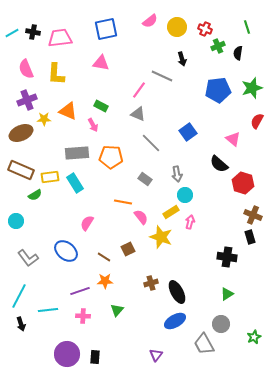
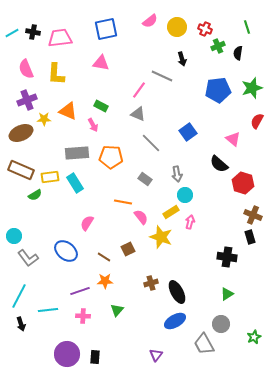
cyan circle at (16, 221): moved 2 px left, 15 px down
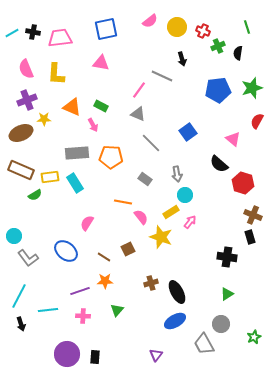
red cross at (205, 29): moved 2 px left, 2 px down
orange triangle at (68, 111): moved 4 px right, 4 px up
pink arrow at (190, 222): rotated 24 degrees clockwise
